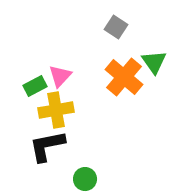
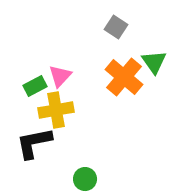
black L-shape: moved 13 px left, 3 px up
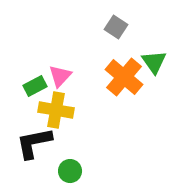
yellow cross: rotated 20 degrees clockwise
green circle: moved 15 px left, 8 px up
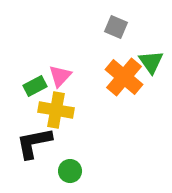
gray square: rotated 10 degrees counterclockwise
green triangle: moved 3 px left
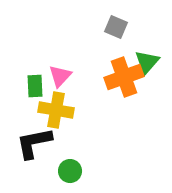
green triangle: moved 4 px left; rotated 16 degrees clockwise
orange cross: rotated 30 degrees clockwise
green rectangle: rotated 65 degrees counterclockwise
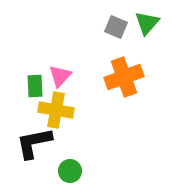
green triangle: moved 39 px up
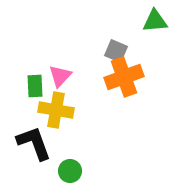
green triangle: moved 8 px right, 2 px up; rotated 44 degrees clockwise
gray square: moved 24 px down
black L-shape: rotated 81 degrees clockwise
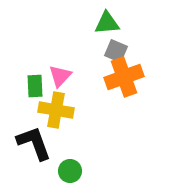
green triangle: moved 48 px left, 2 px down
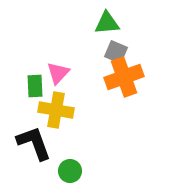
gray square: moved 1 px down
pink triangle: moved 2 px left, 3 px up
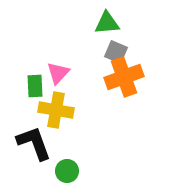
green circle: moved 3 px left
